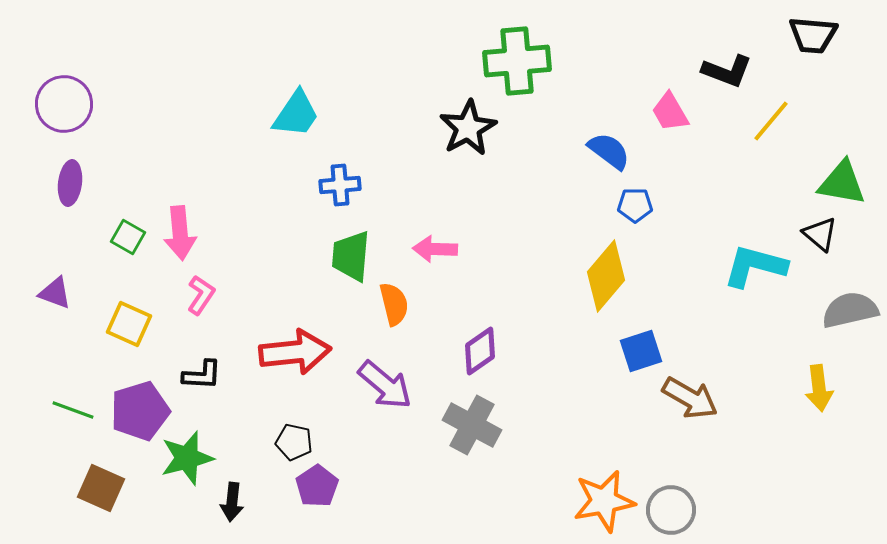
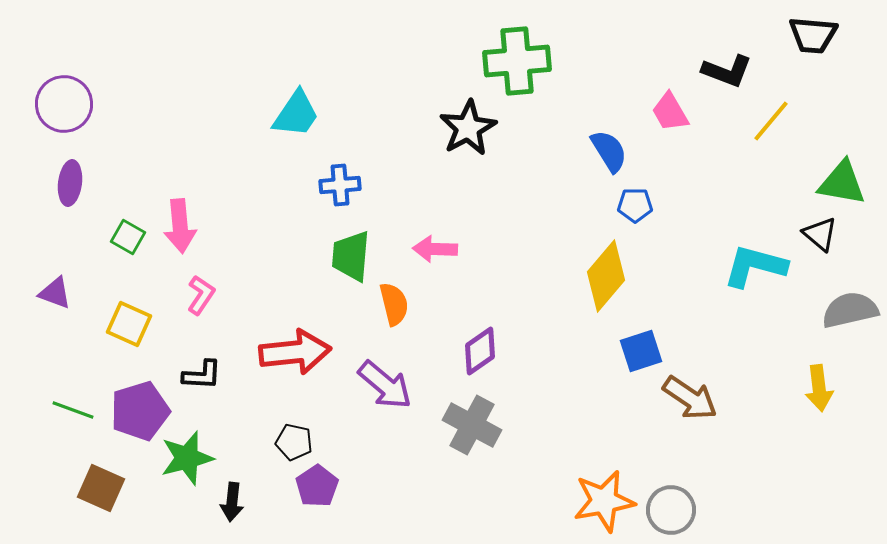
blue semicircle at (609, 151): rotated 21 degrees clockwise
pink arrow at (180, 233): moved 7 px up
brown arrow at (690, 398): rotated 4 degrees clockwise
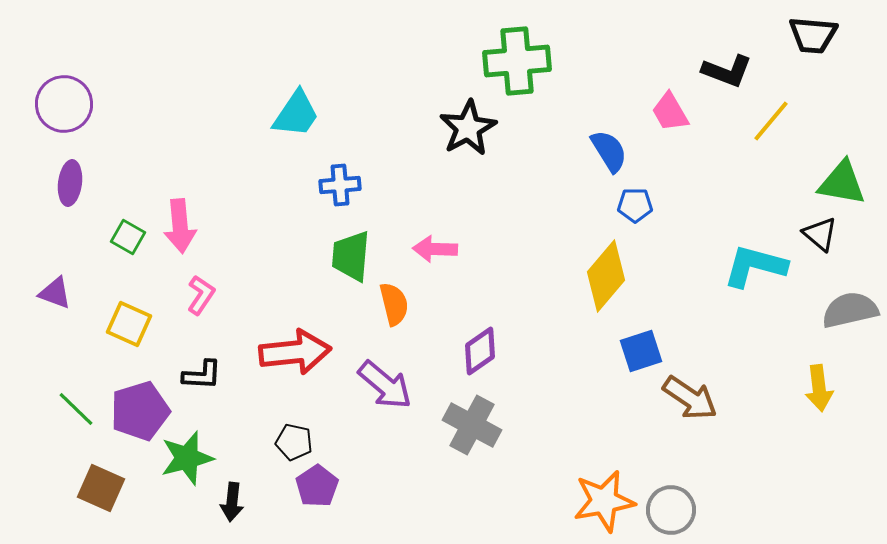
green line at (73, 410): moved 3 px right, 1 px up; rotated 24 degrees clockwise
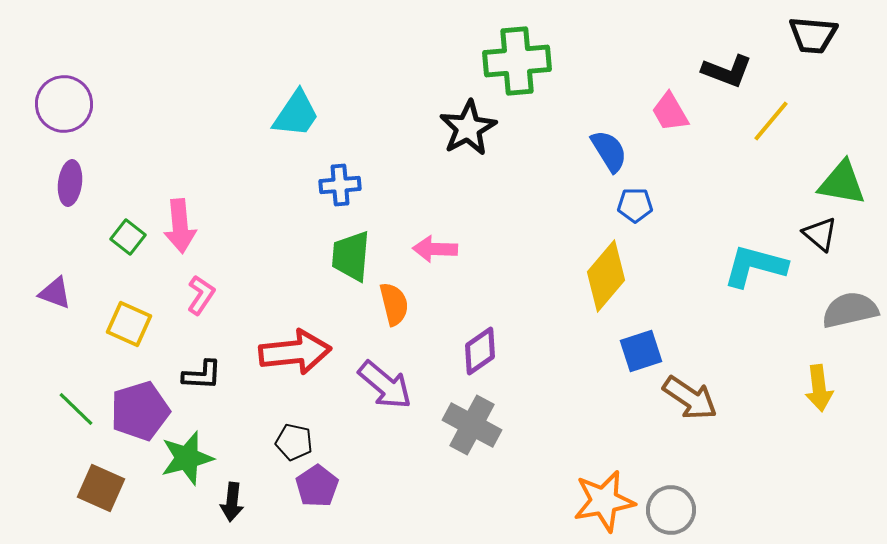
green square at (128, 237): rotated 8 degrees clockwise
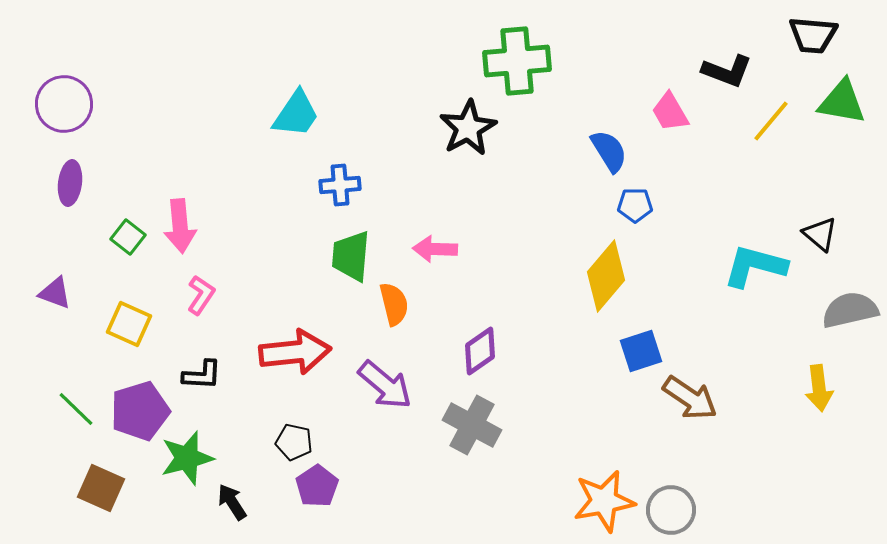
green triangle at (842, 183): moved 81 px up
black arrow at (232, 502): rotated 141 degrees clockwise
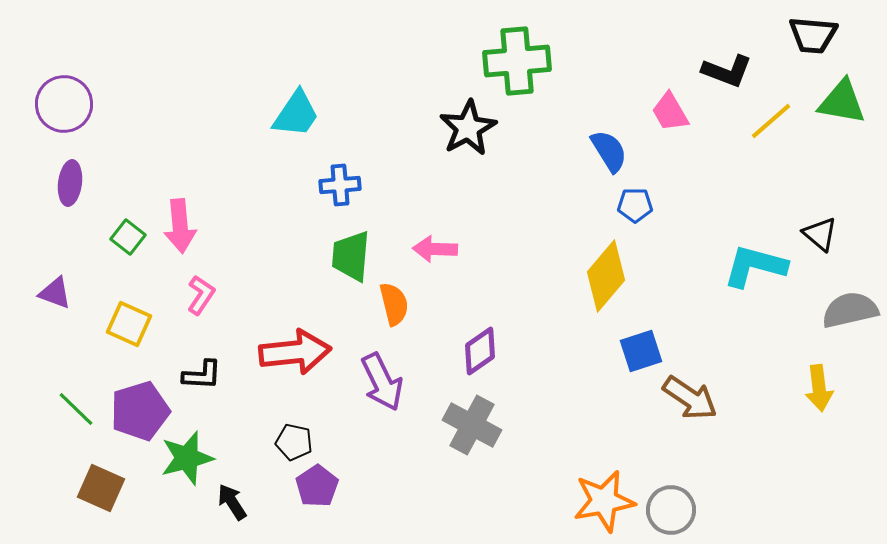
yellow line at (771, 121): rotated 9 degrees clockwise
purple arrow at (385, 385): moved 3 px left, 3 px up; rotated 24 degrees clockwise
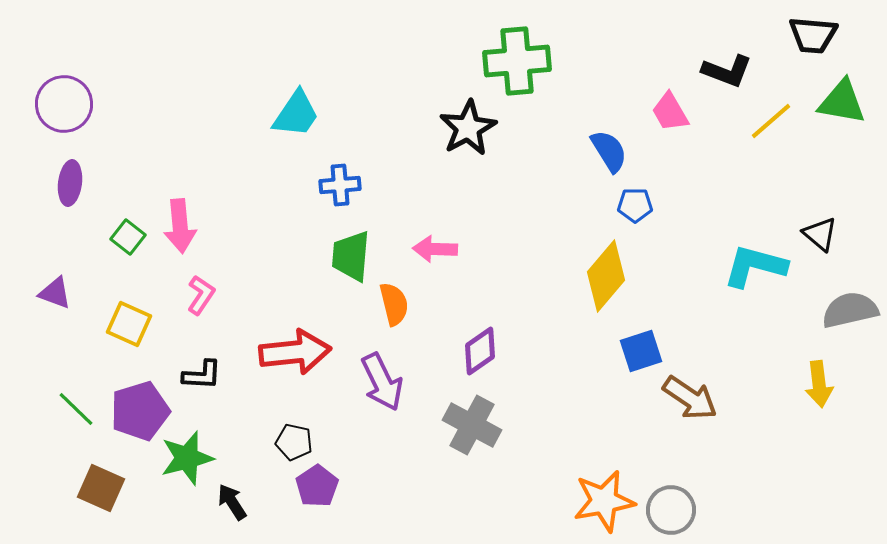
yellow arrow at (819, 388): moved 4 px up
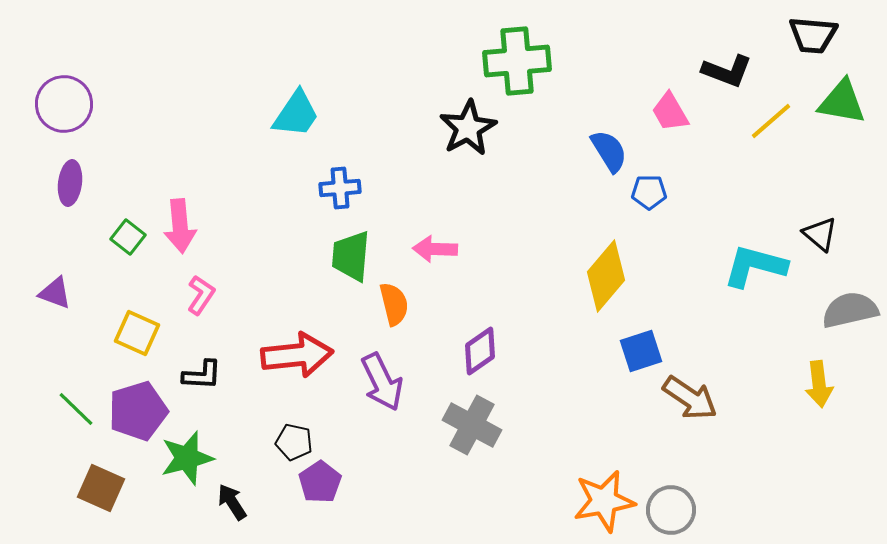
blue cross at (340, 185): moved 3 px down
blue pentagon at (635, 205): moved 14 px right, 13 px up
yellow square at (129, 324): moved 8 px right, 9 px down
red arrow at (295, 352): moved 2 px right, 3 px down
purple pentagon at (140, 411): moved 2 px left
purple pentagon at (317, 486): moved 3 px right, 4 px up
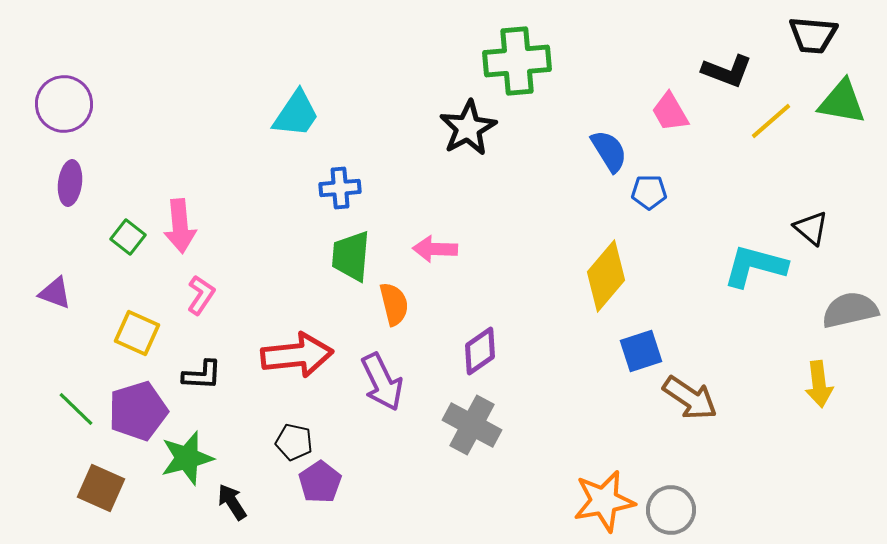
black triangle at (820, 234): moved 9 px left, 6 px up
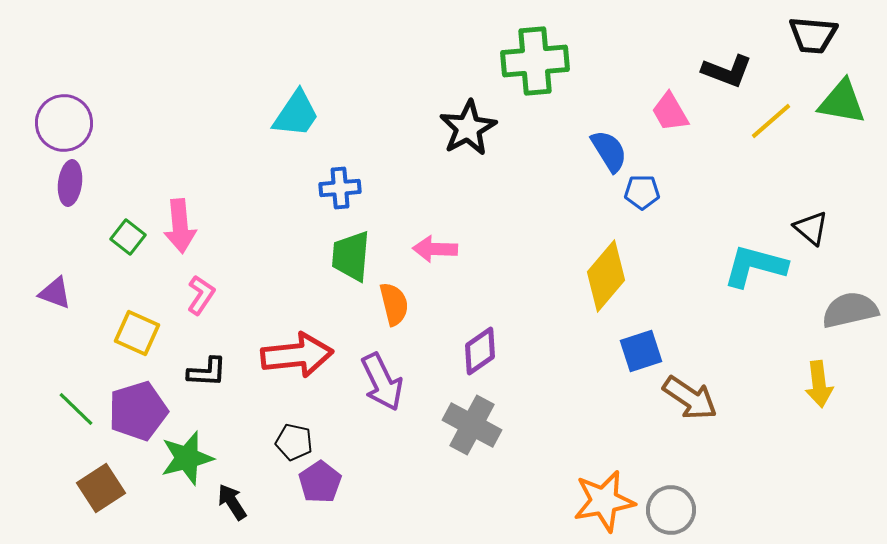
green cross at (517, 61): moved 18 px right
purple circle at (64, 104): moved 19 px down
blue pentagon at (649, 192): moved 7 px left
black L-shape at (202, 375): moved 5 px right, 3 px up
brown square at (101, 488): rotated 33 degrees clockwise
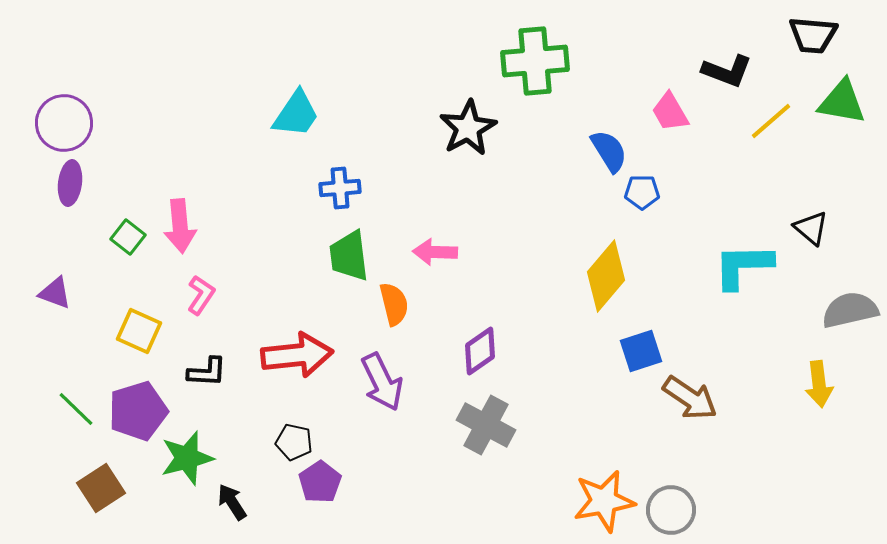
pink arrow at (435, 249): moved 3 px down
green trapezoid at (351, 256): moved 2 px left; rotated 12 degrees counterclockwise
cyan L-shape at (755, 266): moved 12 px left; rotated 16 degrees counterclockwise
yellow square at (137, 333): moved 2 px right, 2 px up
gray cross at (472, 425): moved 14 px right
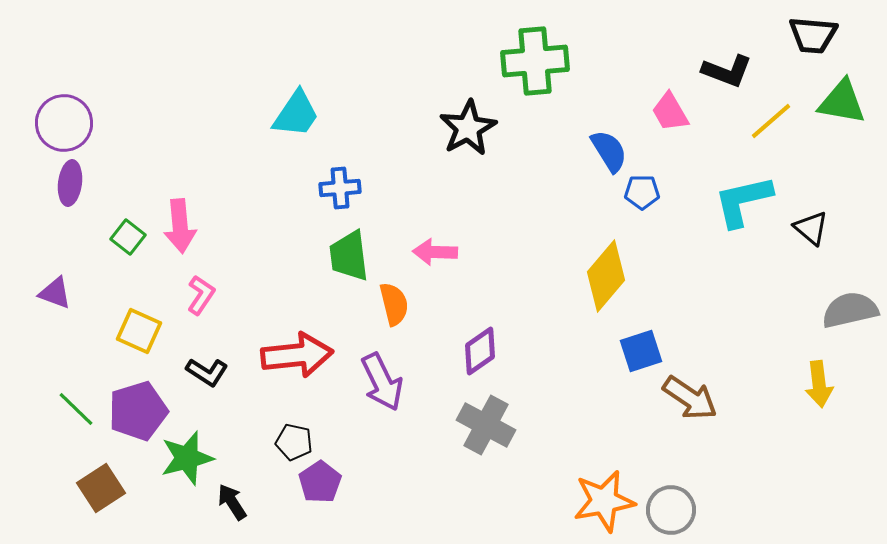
cyan L-shape at (743, 266): moved 65 px up; rotated 12 degrees counterclockwise
black L-shape at (207, 372): rotated 30 degrees clockwise
